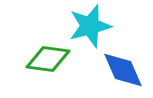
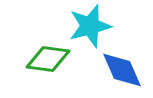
blue diamond: moved 1 px left
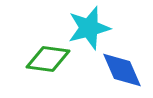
cyan star: moved 1 px left, 2 px down
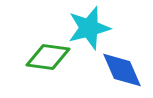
green diamond: moved 2 px up
